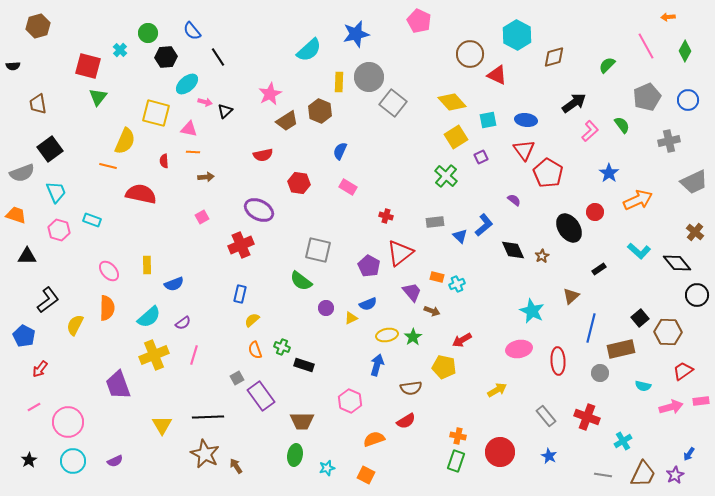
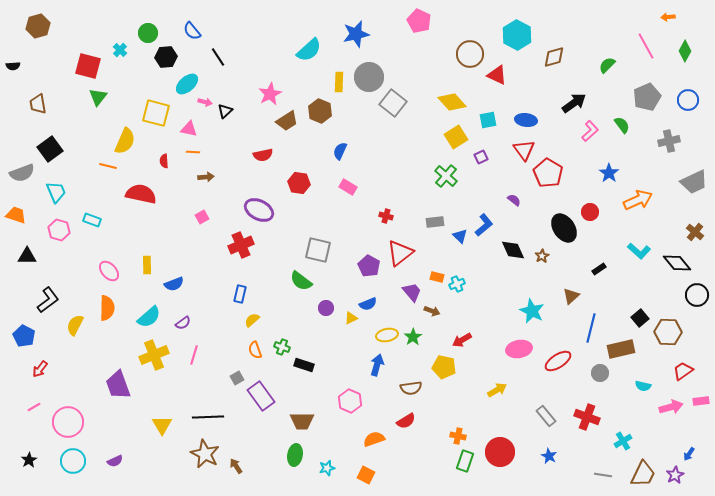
red circle at (595, 212): moved 5 px left
black ellipse at (569, 228): moved 5 px left
red ellipse at (558, 361): rotated 60 degrees clockwise
green rectangle at (456, 461): moved 9 px right
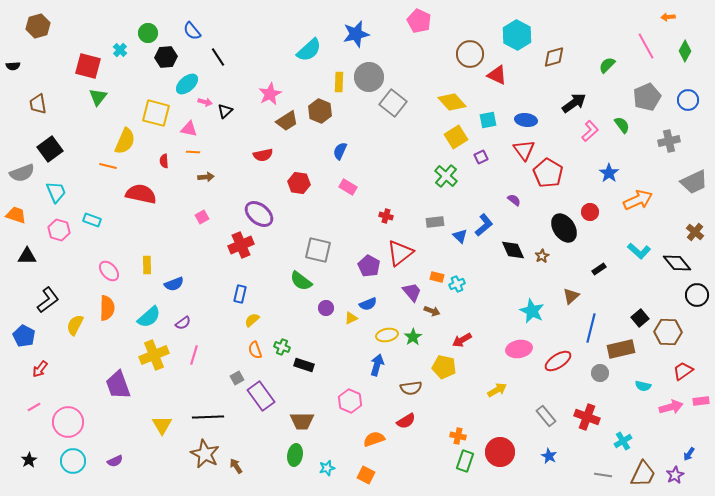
purple ellipse at (259, 210): moved 4 px down; rotated 12 degrees clockwise
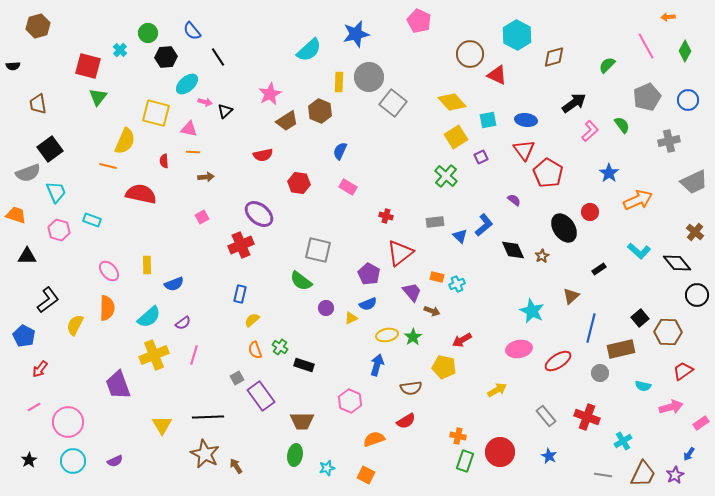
gray semicircle at (22, 173): moved 6 px right
purple pentagon at (369, 266): moved 8 px down
green cross at (282, 347): moved 2 px left; rotated 14 degrees clockwise
pink rectangle at (701, 401): moved 22 px down; rotated 28 degrees counterclockwise
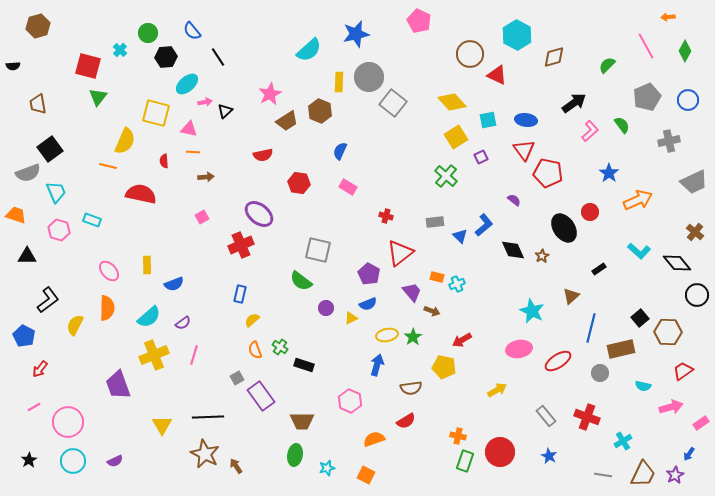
pink arrow at (205, 102): rotated 24 degrees counterclockwise
red pentagon at (548, 173): rotated 20 degrees counterclockwise
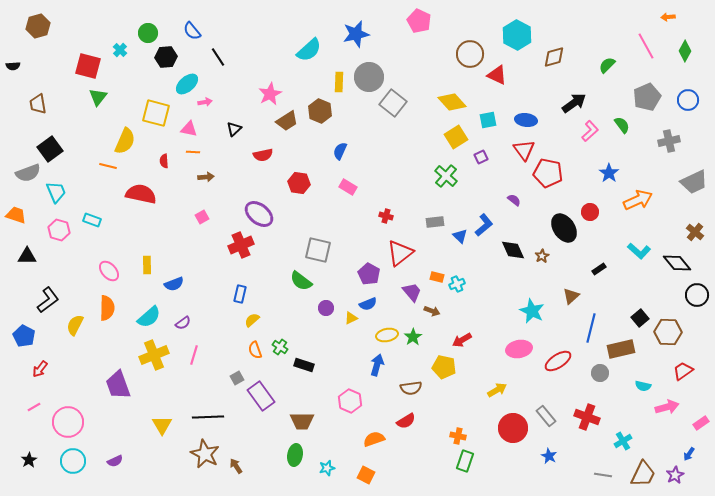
black triangle at (225, 111): moved 9 px right, 18 px down
pink arrow at (671, 407): moved 4 px left
red circle at (500, 452): moved 13 px right, 24 px up
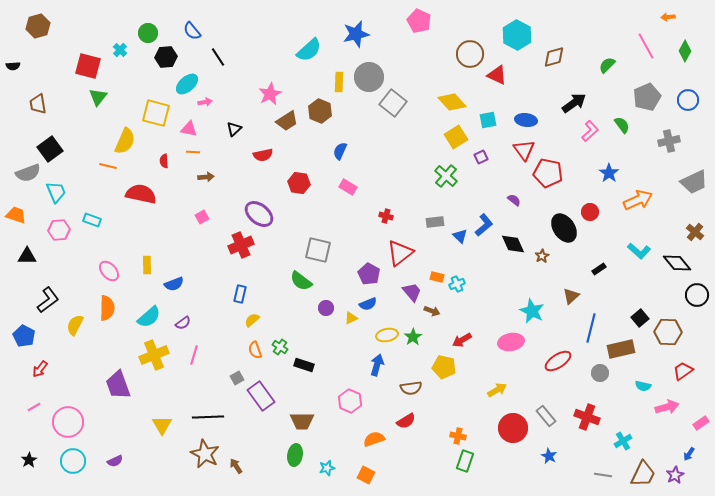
pink hexagon at (59, 230): rotated 20 degrees counterclockwise
black diamond at (513, 250): moved 6 px up
pink ellipse at (519, 349): moved 8 px left, 7 px up
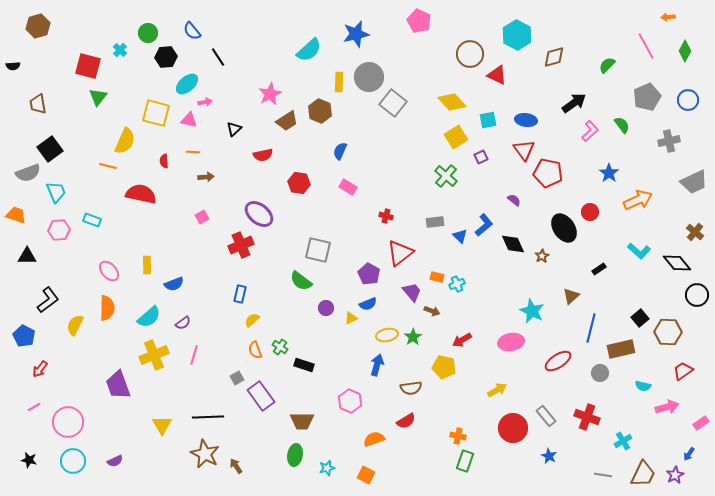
pink triangle at (189, 129): moved 9 px up
black star at (29, 460): rotated 28 degrees counterclockwise
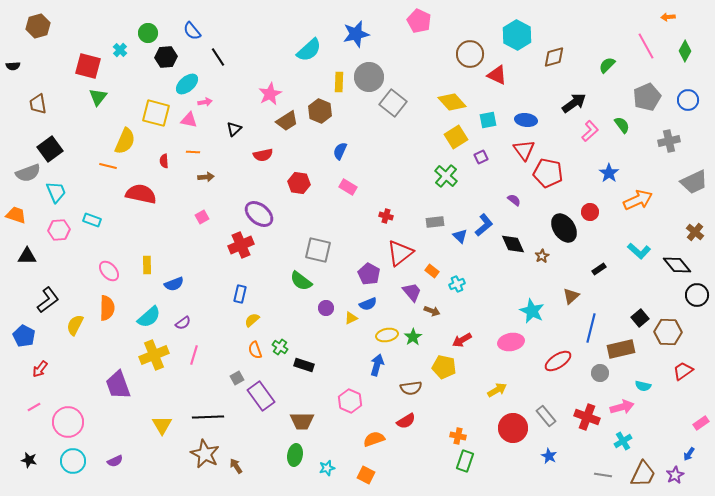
black diamond at (677, 263): moved 2 px down
orange rectangle at (437, 277): moved 5 px left, 6 px up; rotated 24 degrees clockwise
pink arrow at (667, 407): moved 45 px left
